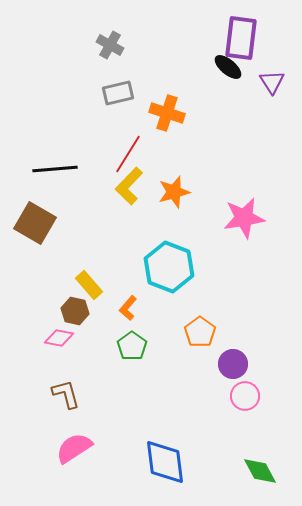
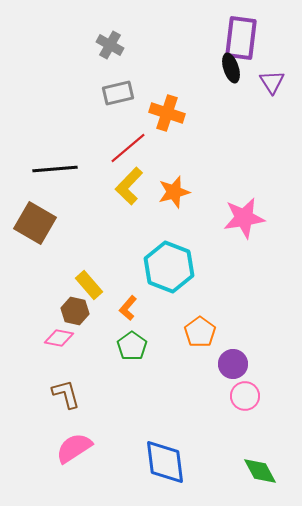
black ellipse: moved 3 px right, 1 px down; rotated 32 degrees clockwise
red line: moved 6 px up; rotated 18 degrees clockwise
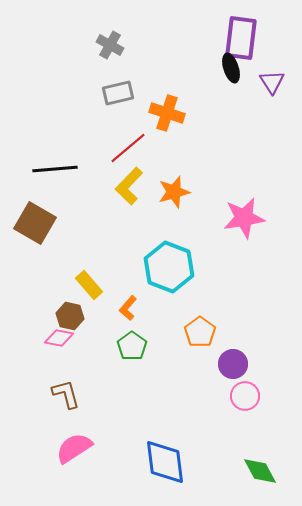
brown hexagon: moved 5 px left, 5 px down
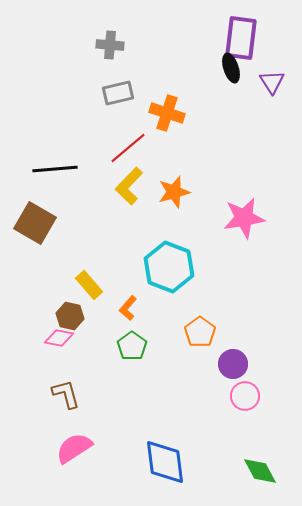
gray cross: rotated 24 degrees counterclockwise
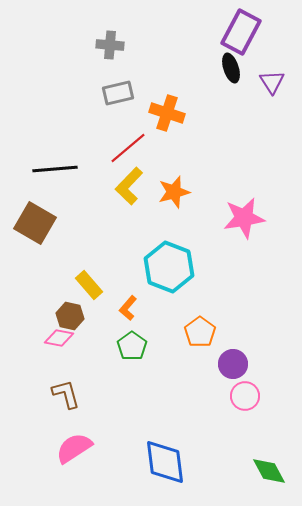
purple rectangle: moved 6 px up; rotated 21 degrees clockwise
green diamond: moved 9 px right
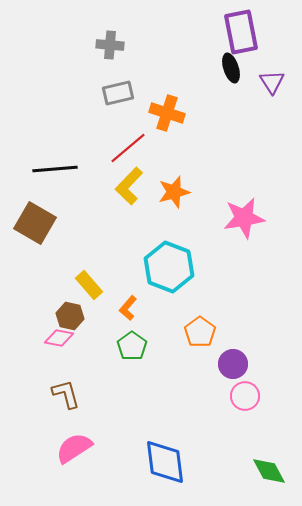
purple rectangle: rotated 39 degrees counterclockwise
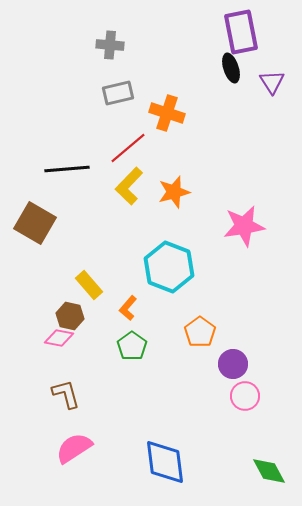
black line: moved 12 px right
pink star: moved 8 px down
